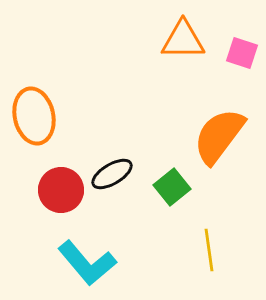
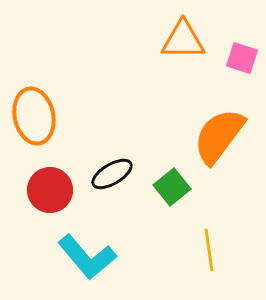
pink square: moved 5 px down
red circle: moved 11 px left
cyan L-shape: moved 6 px up
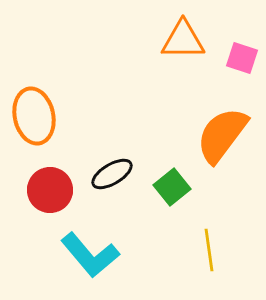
orange semicircle: moved 3 px right, 1 px up
cyan L-shape: moved 3 px right, 2 px up
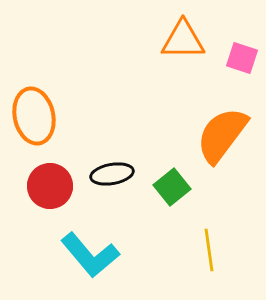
black ellipse: rotated 21 degrees clockwise
red circle: moved 4 px up
